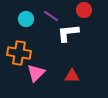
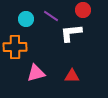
red circle: moved 1 px left
white L-shape: moved 3 px right
orange cross: moved 4 px left, 6 px up; rotated 10 degrees counterclockwise
pink triangle: rotated 30 degrees clockwise
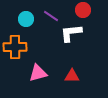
pink triangle: moved 2 px right
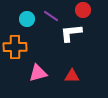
cyan circle: moved 1 px right
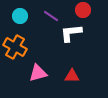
cyan circle: moved 7 px left, 3 px up
orange cross: rotated 30 degrees clockwise
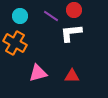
red circle: moved 9 px left
orange cross: moved 4 px up
